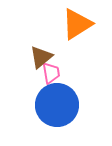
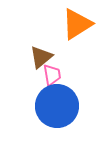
pink trapezoid: moved 1 px right, 2 px down
blue circle: moved 1 px down
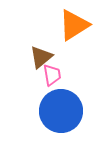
orange triangle: moved 3 px left, 1 px down
blue circle: moved 4 px right, 5 px down
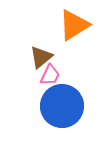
pink trapezoid: moved 2 px left; rotated 35 degrees clockwise
blue circle: moved 1 px right, 5 px up
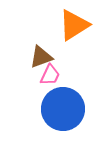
brown triangle: rotated 20 degrees clockwise
blue circle: moved 1 px right, 3 px down
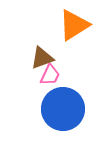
brown triangle: moved 1 px right, 1 px down
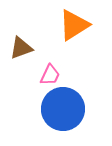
brown triangle: moved 21 px left, 10 px up
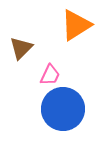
orange triangle: moved 2 px right
brown triangle: rotated 25 degrees counterclockwise
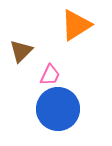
brown triangle: moved 3 px down
blue circle: moved 5 px left
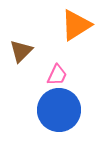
pink trapezoid: moved 7 px right
blue circle: moved 1 px right, 1 px down
